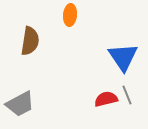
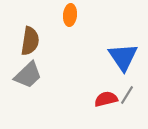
gray line: rotated 54 degrees clockwise
gray trapezoid: moved 8 px right, 29 px up; rotated 16 degrees counterclockwise
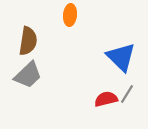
brown semicircle: moved 2 px left
blue triangle: moved 2 px left; rotated 12 degrees counterclockwise
gray line: moved 1 px up
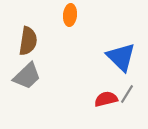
gray trapezoid: moved 1 px left, 1 px down
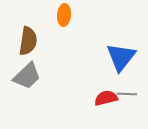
orange ellipse: moved 6 px left
blue triangle: rotated 24 degrees clockwise
gray line: rotated 60 degrees clockwise
red semicircle: moved 1 px up
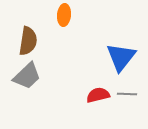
red semicircle: moved 8 px left, 3 px up
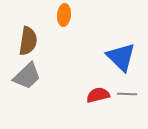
blue triangle: rotated 24 degrees counterclockwise
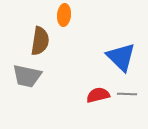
brown semicircle: moved 12 px right
gray trapezoid: rotated 56 degrees clockwise
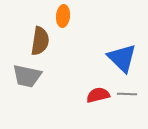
orange ellipse: moved 1 px left, 1 px down
blue triangle: moved 1 px right, 1 px down
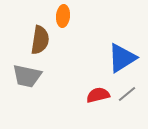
brown semicircle: moved 1 px up
blue triangle: rotated 44 degrees clockwise
gray line: rotated 42 degrees counterclockwise
